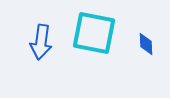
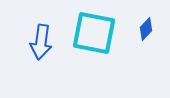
blue diamond: moved 15 px up; rotated 45 degrees clockwise
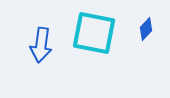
blue arrow: moved 3 px down
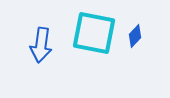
blue diamond: moved 11 px left, 7 px down
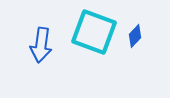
cyan square: moved 1 px up; rotated 9 degrees clockwise
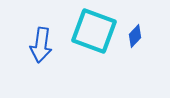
cyan square: moved 1 px up
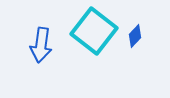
cyan square: rotated 18 degrees clockwise
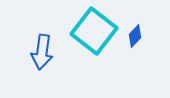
blue arrow: moved 1 px right, 7 px down
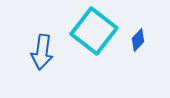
blue diamond: moved 3 px right, 4 px down
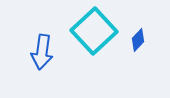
cyan square: rotated 9 degrees clockwise
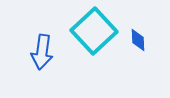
blue diamond: rotated 45 degrees counterclockwise
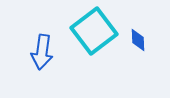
cyan square: rotated 6 degrees clockwise
